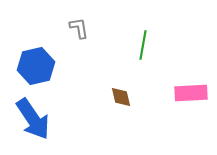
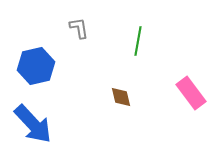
green line: moved 5 px left, 4 px up
pink rectangle: rotated 56 degrees clockwise
blue arrow: moved 5 px down; rotated 9 degrees counterclockwise
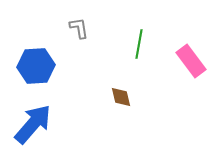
green line: moved 1 px right, 3 px down
blue hexagon: rotated 9 degrees clockwise
pink rectangle: moved 32 px up
blue arrow: rotated 96 degrees counterclockwise
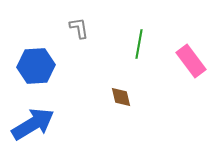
blue arrow: rotated 18 degrees clockwise
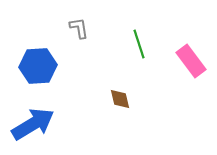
green line: rotated 28 degrees counterclockwise
blue hexagon: moved 2 px right
brown diamond: moved 1 px left, 2 px down
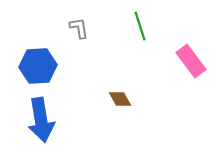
green line: moved 1 px right, 18 px up
brown diamond: rotated 15 degrees counterclockwise
blue arrow: moved 8 px right, 4 px up; rotated 111 degrees clockwise
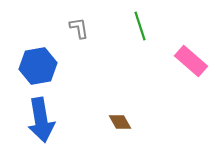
pink rectangle: rotated 12 degrees counterclockwise
blue hexagon: rotated 6 degrees counterclockwise
brown diamond: moved 23 px down
